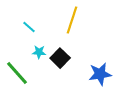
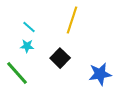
cyan star: moved 12 px left, 6 px up
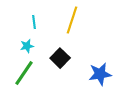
cyan line: moved 5 px right, 5 px up; rotated 40 degrees clockwise
cyan star: rotated 16 degrees counterclockwise
green line: moved 7 px right; rotated 76 degrees clockwise
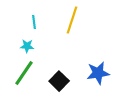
cyan star: rotated 16 degrees clockwise
black square: moved 1 px left, 23 px down
blue star: moved 2 px left, 1 px up
